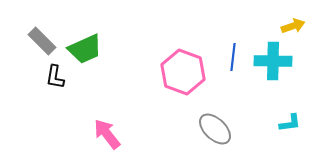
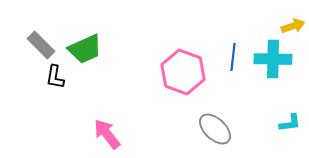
gray rectangle: moved 1 px left, 4 px down
cyan cross: moved 2 px up
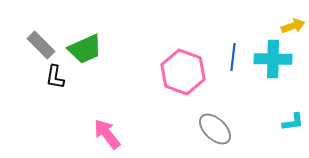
cyan L-shape: moved 3 px right, 1 px up
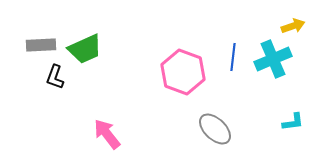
gray rectangle: rotated 48 degrees counterclockwise
cyan cross: rotated 24 degrees counterclockwise
black L-shape: rotated 10 degrees clockwise
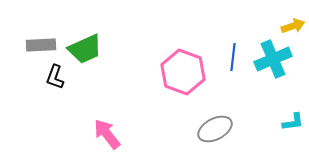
gray ellipse: rotated 72 degrees counterclockwise
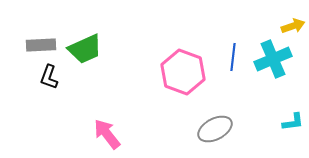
black L-shape: moved 6 px left
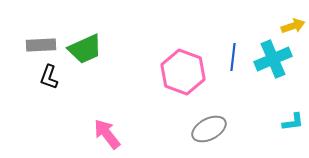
gray ellipse: moved 6 px left
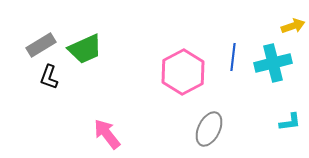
gray rectangle: rotated 28 degrees counterclockwise
cyan cross: moved 4 px down; rotated 9 degrees clockwise
pink hexagon: rotated 12 degrees clockwise
cyan L-shape: moved 3 px left
gray ellipse: rotated 36 degrees counterclockwise
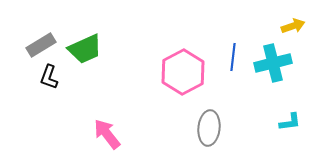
gray ellipse: moved 1 px up; rotated 20 degrees counterclockwise
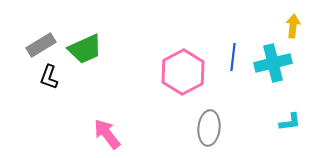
yellow arrow: rotated 65 degrees counterclockwise
